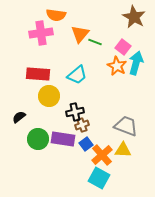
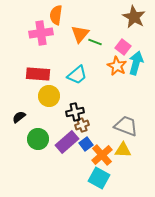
orange semicircle: rotated 90 degrees clockwise
purple rectangle: moved 4 px right, 3 px down; rotated 50 degrees counterclockwise
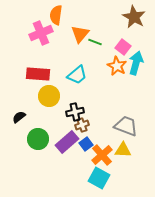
pink cross: rotated 15 degrees counterclockwise
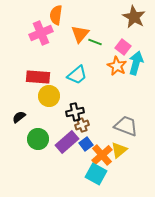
red rectangle: moved 3 px down
yellow triangle: moved 4 px left; rotated 42 degrees counterclockwise
cyan square: moved 3 px left, 4 px up
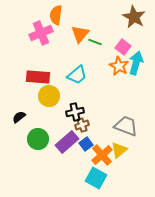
orange star: moved 2 px right
cyan square: moved 4 px down
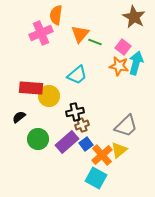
orange star: rotated 18 degrees counterclockwise
red rectangle: moved 7 px left, 11 px down
gray trapezoid: rotated 115 degrees clockwise
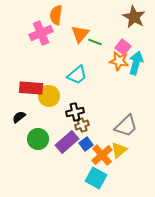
orange star: moved 5 px up
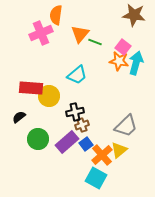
brown star: moved 2 px up; rotated 20 degrees counterclockwise
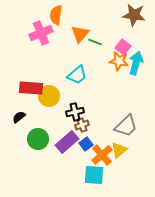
cyan square: moved 2 px left, 3 px up; rotated 25 degrees counterclockwise
